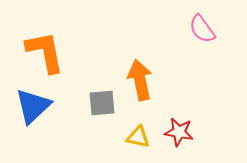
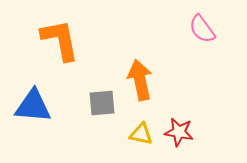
orange L-shape: moved 15 px right, 12 px up
blue triangle: rotated 48 degrees clockwise
yellow triangle: moved 3 px right, 3 px up
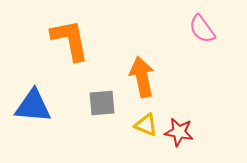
orange L-shape: moved 10 px right
orange arrow: moved 2 px right, 3 px up
yellow triangle: moved 5 px right, 9 px up; rotated 10 degrees clockwise
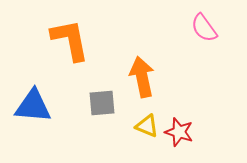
pink semicircle: moved 2 px right, 1 px up
yellow triangle: moved 1 px right, 1 px down
red star: rotated 8 degrees clockwise
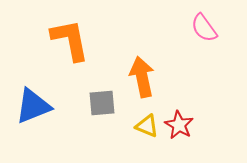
blue triangle: rotated 27 degrees counterclockwise
red star: moved 7 px up; rotated 12 degrees clockwise
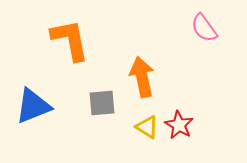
yellow triangle: moved 1 px down; rotated 10 degrees clockwise
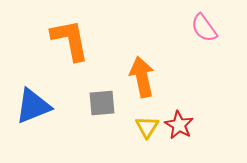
yellow triangle: rotated 30 degrees clockwise
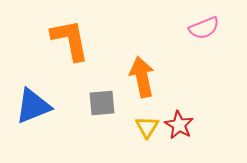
pink semicircle: rotated 76 degrees counterclockwise
